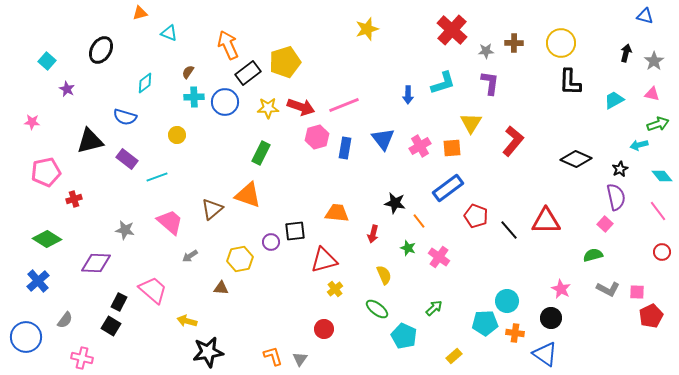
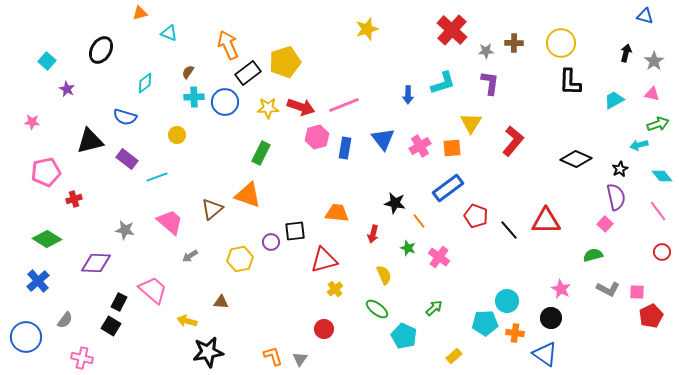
brown triangle at (221, 288): moved 14 px down
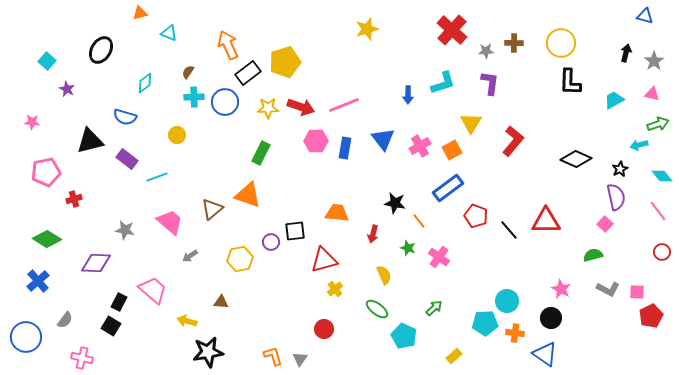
pink hexagon at (317, 137): moved 1 px left, 4 px down; rotated 15 degrees clockwise
orange square at (452, 148): moved 2 px down; rotated 24 degrees counterclockwise
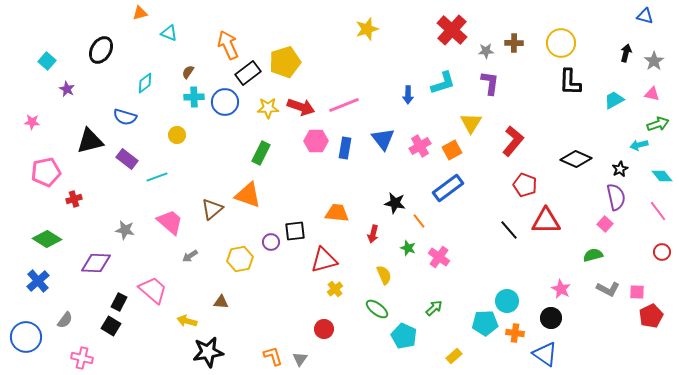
red pentagon at (476, 216): moved 49 px right, 31 px up
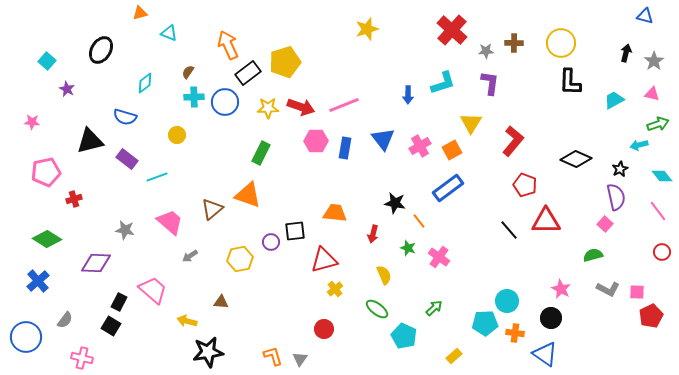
orange trapezoid at (337, 213): moved 2 px left
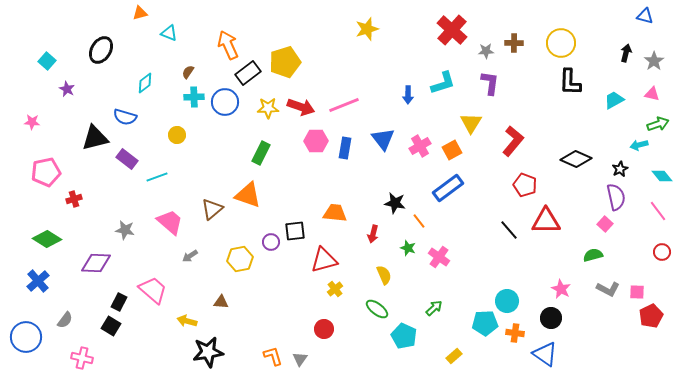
black triangle at (90, 141): moved 5 px right, 3 px up
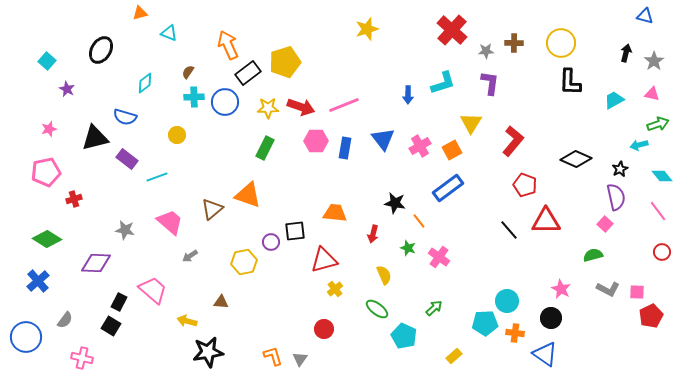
pink star at (32, 122): moved 17 px right, 7 px down; rotated 21 degrees counterclockwise
green rectangle at (261, 153): moved 4 px right, 5 px up
yellow hexagon at (240, 259): moved 4 px right, 3 px down
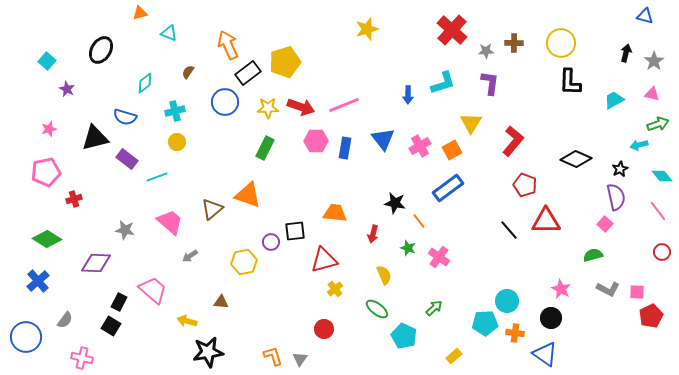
cyan cross at (194, 97): moved 19 px left, 14 px down; rotated 12 degrees counterclockwise
yellow circle at (177, 135): moved 7 px down
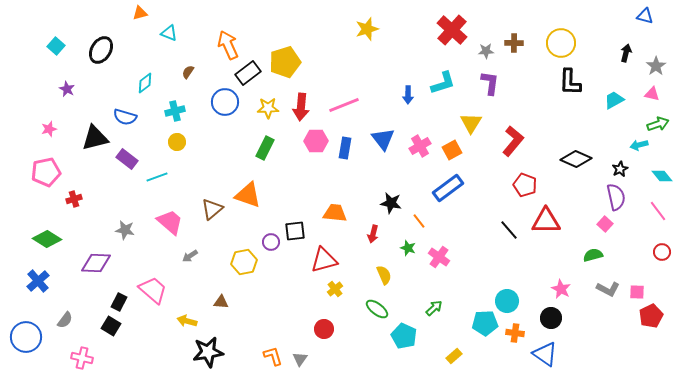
cyan square at (47, 61): moved 9 px right, 15 px up
gray star at (654, 61): moved 2 px right, 5 px down
red arrow at (301, 107): rotated 76 degrees clockwise
black star at (395, 203): moved 4 px left
